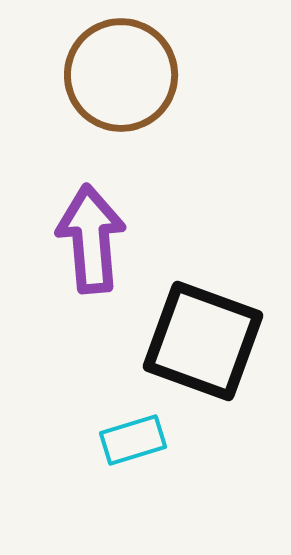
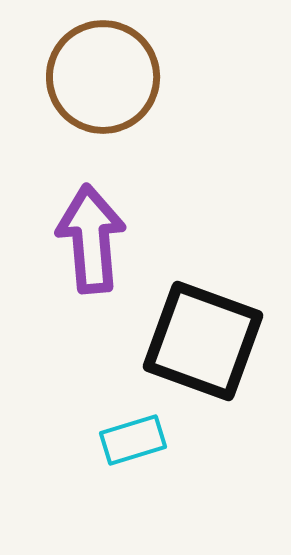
brown circle: moved 18 px left, 2 px down
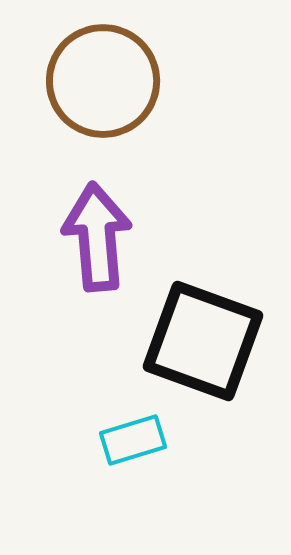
brown circle: moved 4 px down
purple arrow: moved 6 px right, 2 px up
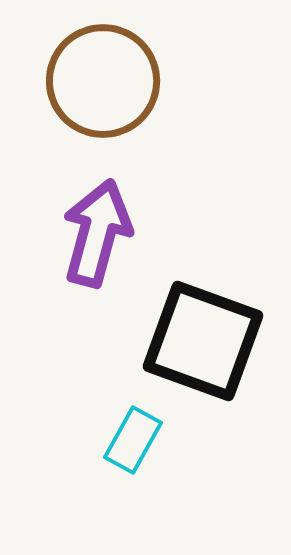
purple arrow: moved 4 px up; rotated 20 degrees clockwise
cyan rectangle: rotated 44 degrees counterclockwise
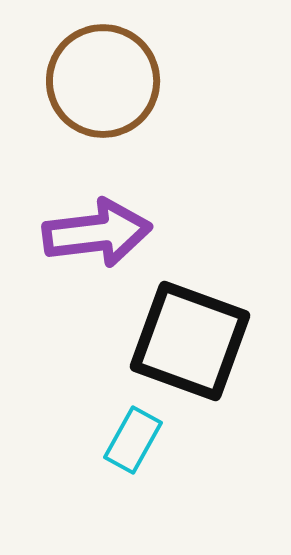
purple arrow: rotated 68 degrees clockwise
black square: moved 13 px left
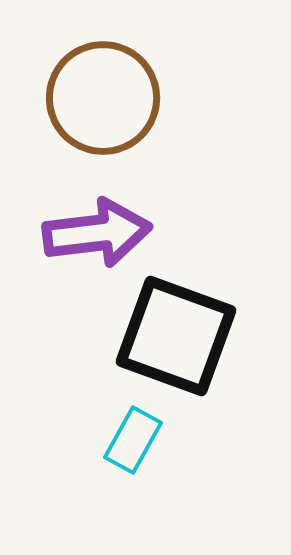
brown circle: moved 17 px down
black square: moved 14 px left, 5 px up
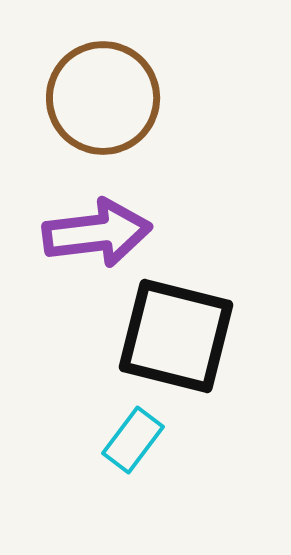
black square: rotated 6 degrees counterclockwise
cyan rectangle: rotated 8 degrees clockwise
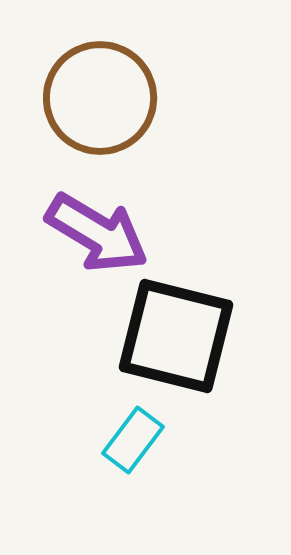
brown circle: moved 3 px left
purple arrow: rotated 38 degrees clockwise
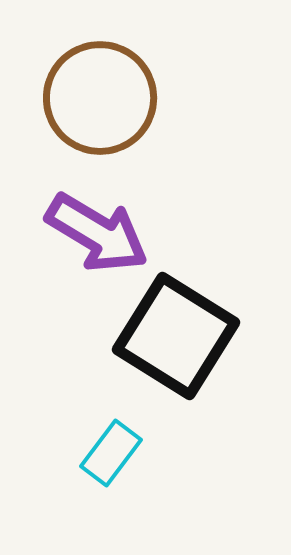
black square: rotated 18 degrees clockwise
cyan rectangle: moved 22 px left, 13 px down
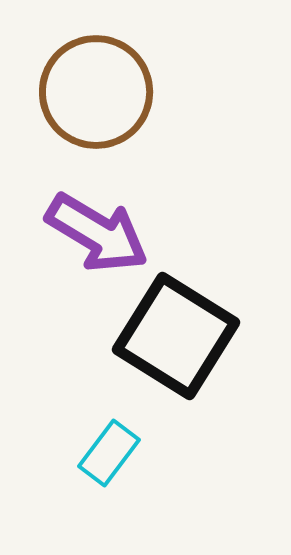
brown circle: moved 4 px left, 6 px up
cyan rectangle: moved 2 px left
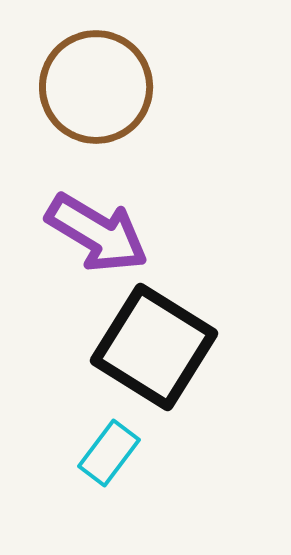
brown circle: moved 5 px up
black square: moved 22 px left, 11 px down
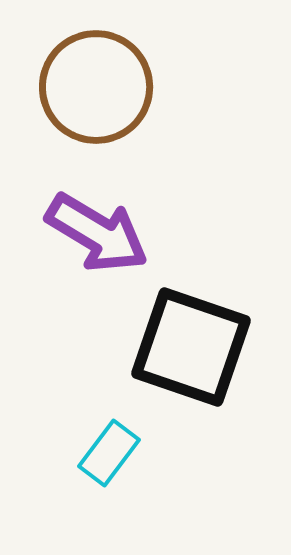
black square: moved 37 px right; rotated 13 degrees counterclockwise
